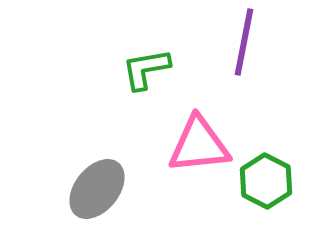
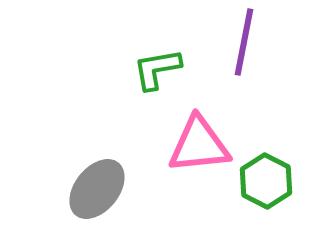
green L-shape: moved 11 px right
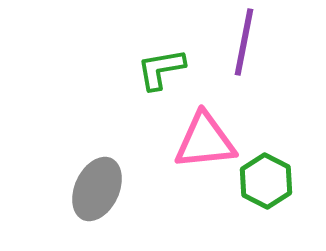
green L-shape: moved 4 px right
pink triangle: moved 6 px right, 4 px up
gray ellipse: rotated 14 degrees counterclockwise
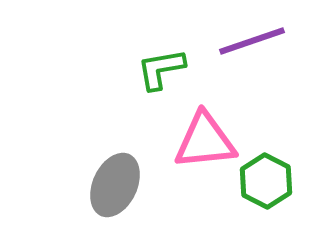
purple line: moved 8 px right, 1 px up; rotated 60 degrees clockwise
gray ellipse: moved 18 px right, 4 px up
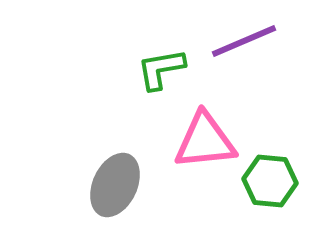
purple line: moved 8 px left; rotated 4 degrees counterclockwise
green hexagon: moved 4 px right; rotated 22 degrees counterclockwise
